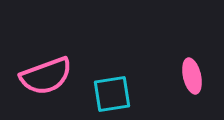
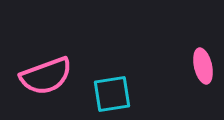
pink ellipse: moved 11 px right, 10 px up
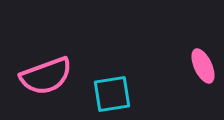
pink ellipse: rotated 12 degrees counterclockwise
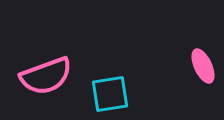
cyan square: moved 2 px left
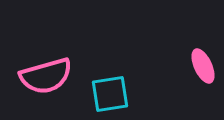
pink semicircle: rotated 4 degrees clockwise
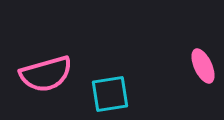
pink semicircle: moved 2 px up
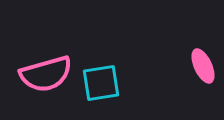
cyan square: moved 9 px left, 11 px up
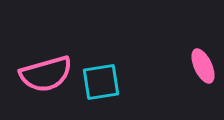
cyan square: moved 1 px up
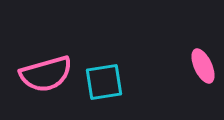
cyan square: moved 3 px right
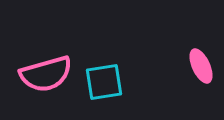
pink ellipse: moved 2 px left
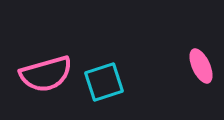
cyan square: rotated 9 degrees counterclockwise
